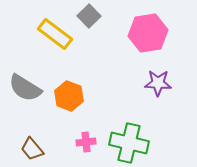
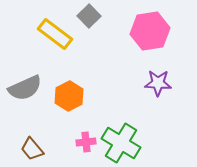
pink hexagon: moved 2 px right, 2 px up
gray semicircle: rotated 56 degrees counterclockwise
orange hexagon: rotated 12 degrees clockwise
green cross: moved 8 px left; rotated 18 degrees clockwise
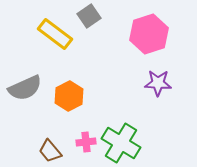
gray square: rotated 10 degrees clockwise
pink hexagon: moved 1 px left, 3 px down; rotated 9 degrees counterclockwise
brown trapezoid: moved 18 px right, 2 px down
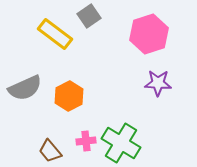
pink cross: moved 1 px up
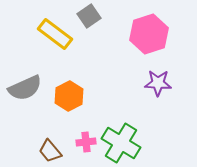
pink cross: moved 1 px down
